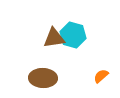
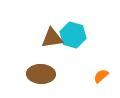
brown triangle: moved 2 px left
brown ellipse: moved 2 px left, 4 px up
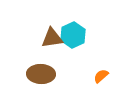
cyan hexagon: rotated 20 degrees clockwise
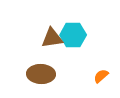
cyan hexagon: rotated 25 degrees clockwise
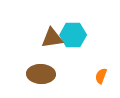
orange semicircle: rotated 28 degrees counterclockwise
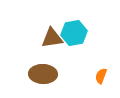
cyan hexagon: moved 1 px right, 2 px up; rotated 10 degrees counterclockwise
brown ellipse: moved 2 px right
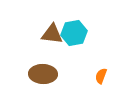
brown triangle: moved 4 px up; rotated 15 degrees clockwise
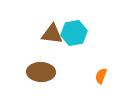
brown ellipse: moved 2 px left, 2 px up
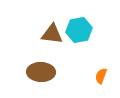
cyan hexagon: moved 5 px right, 3 px up
